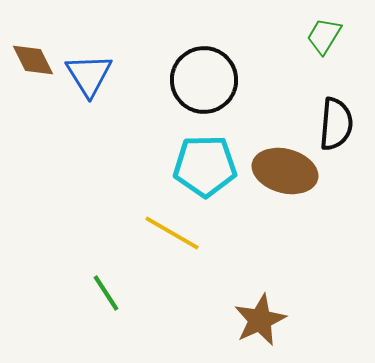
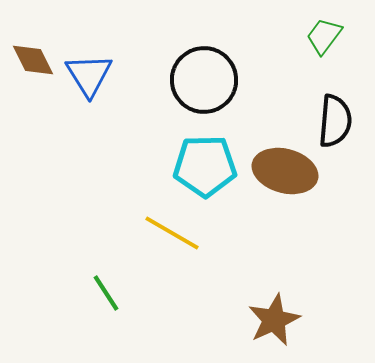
green trapezoid: rotated 6 degrees clockwise
black semicircle: moved 1 px left, 3 px up
brown star: moved 14 px right
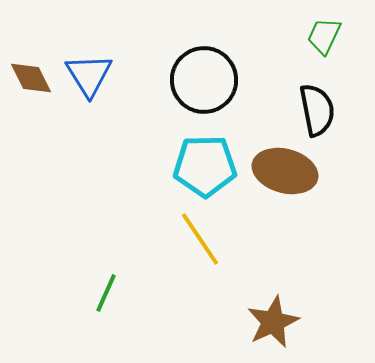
green trapezoid: rotated 12 degrees counterclockwise
brown diamond: moved 2 px left, 18 px down
black semicircle: moved 18 px left, 11 px up; rotated 16 degrees counterclockwise
yellow line: moved 28 px right, 6 px down; rotated 26 degrees clockwise
green line: rotated 57 degrees clockwise
brown star: moved 1 px left, 2 px down
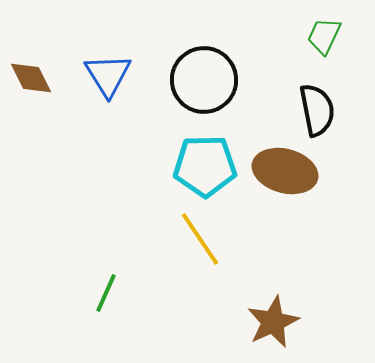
blue triangle: moved 19 px right
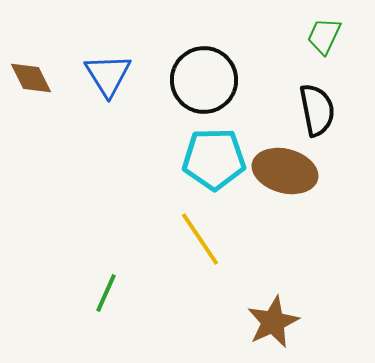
cyan pentagon: moved 9 px right, 7 px up
